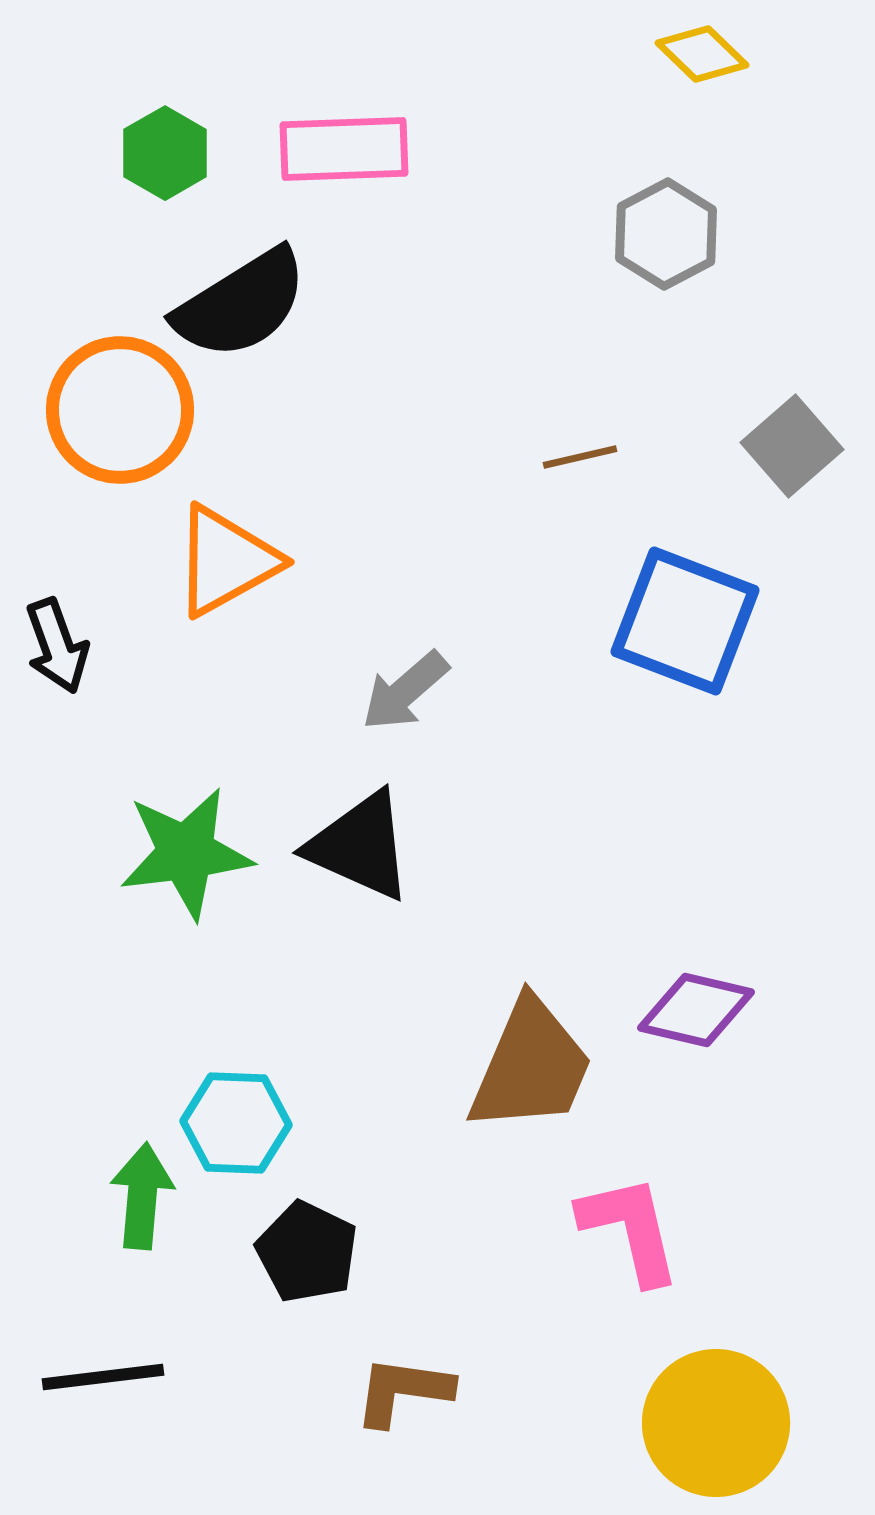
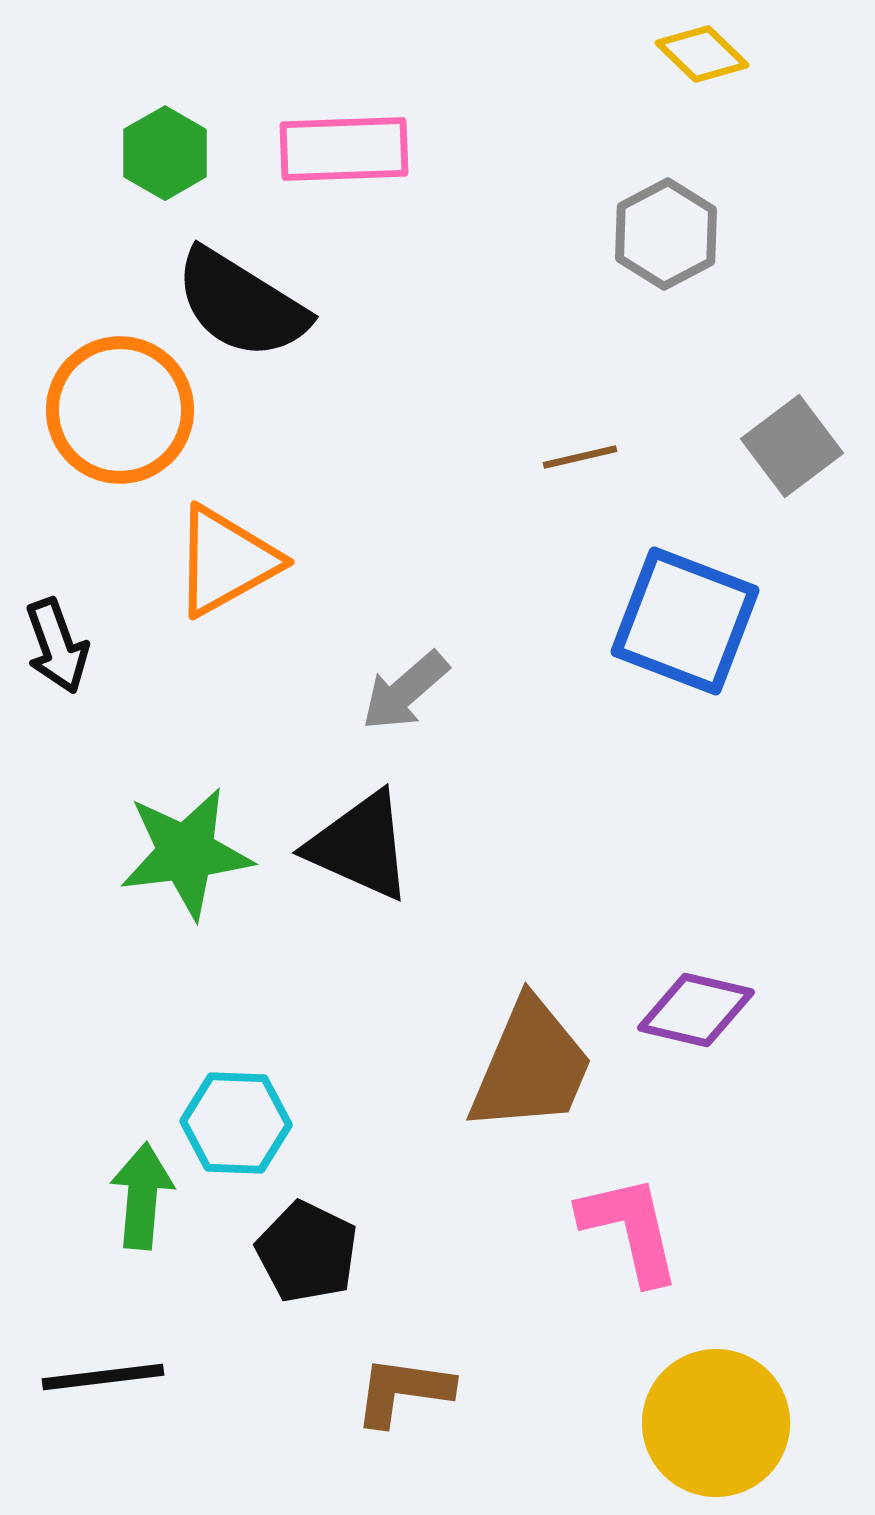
black semicircle: rotated 64 degrees clockwise
gray square: rotated 4 degrees clockwise
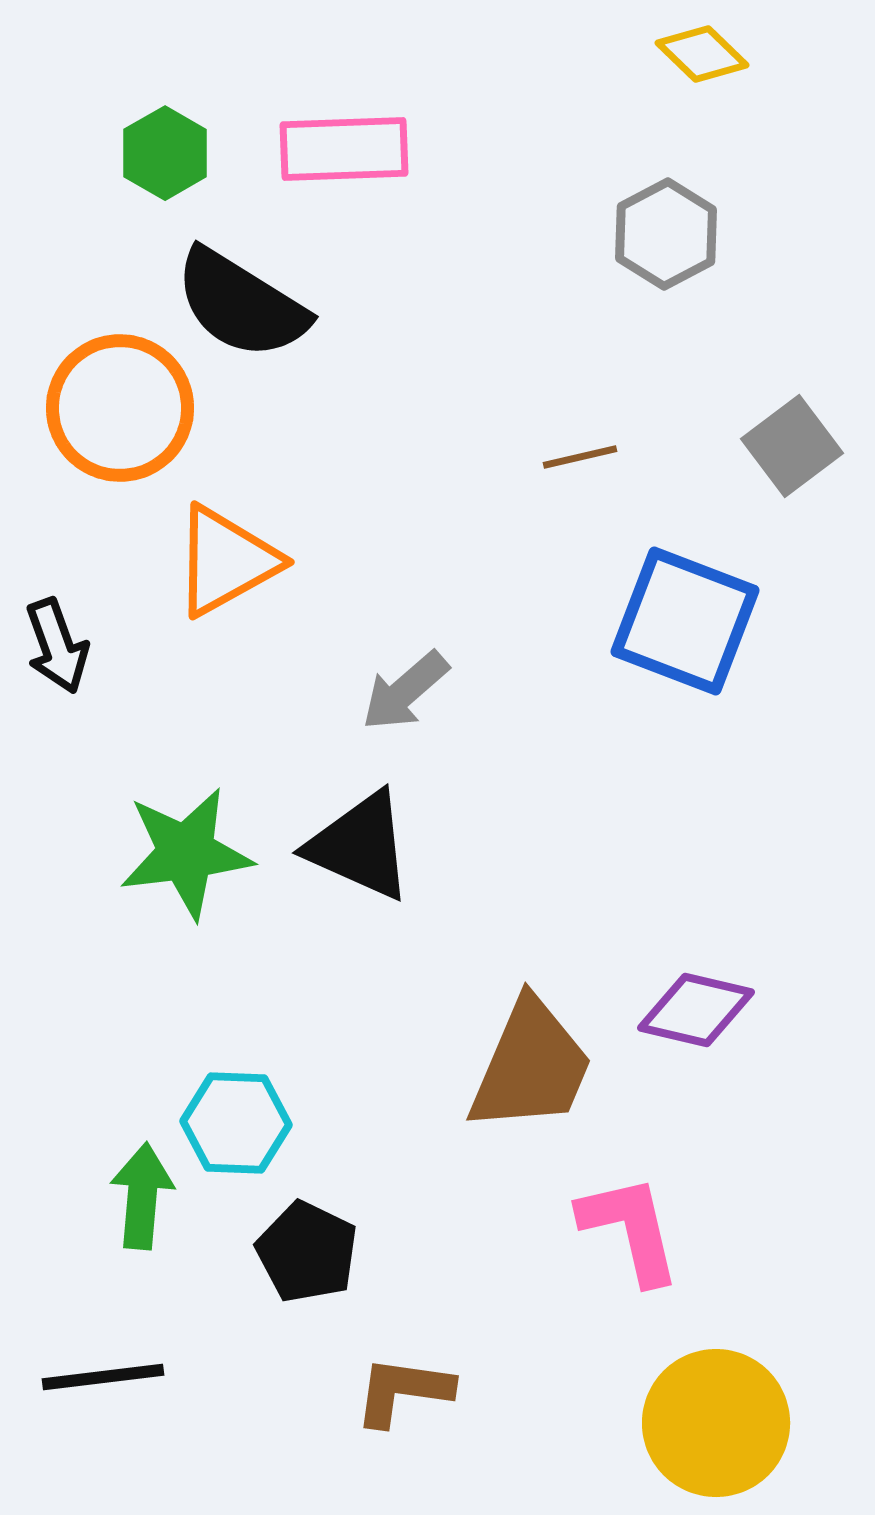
orange circle: moved 2 px up
